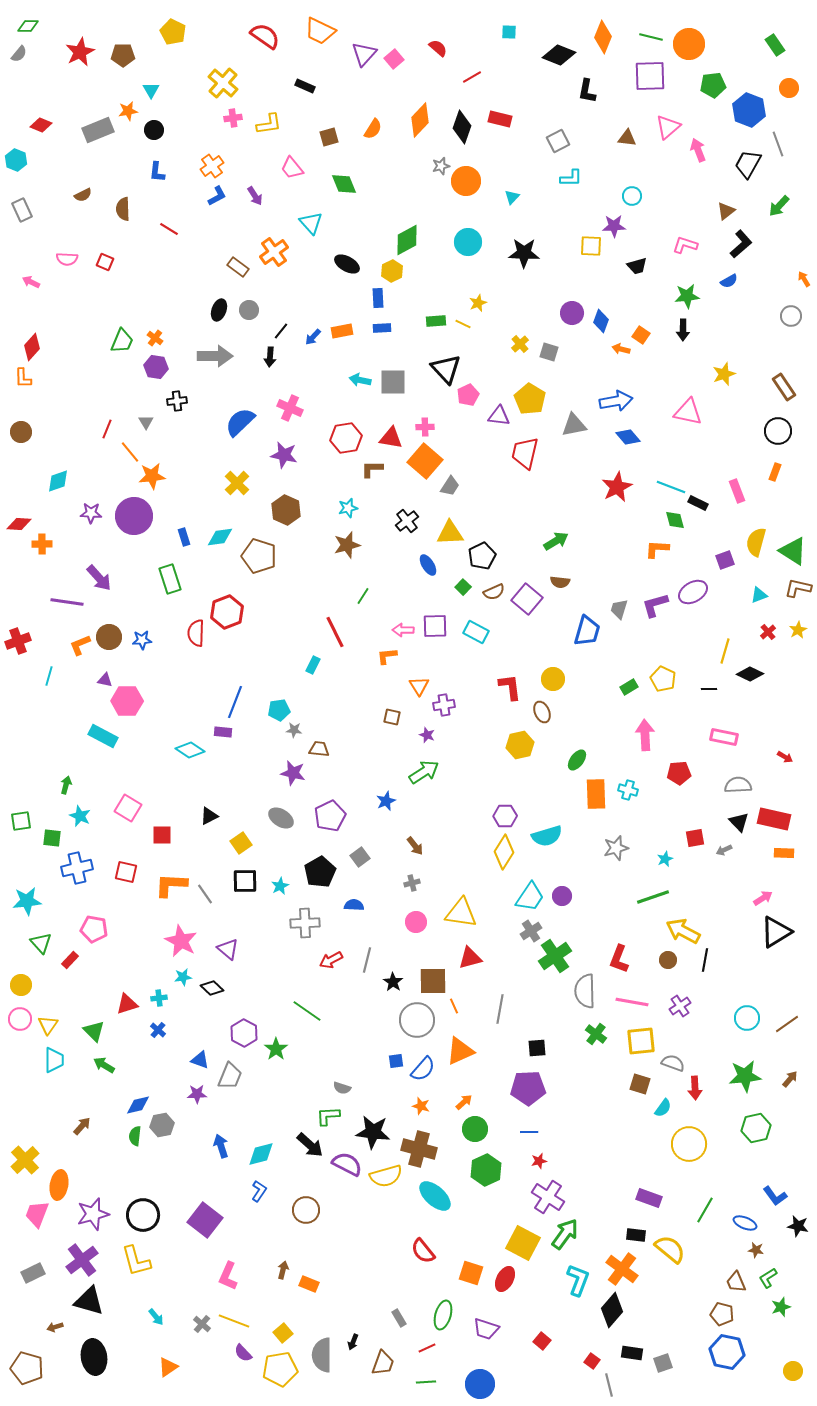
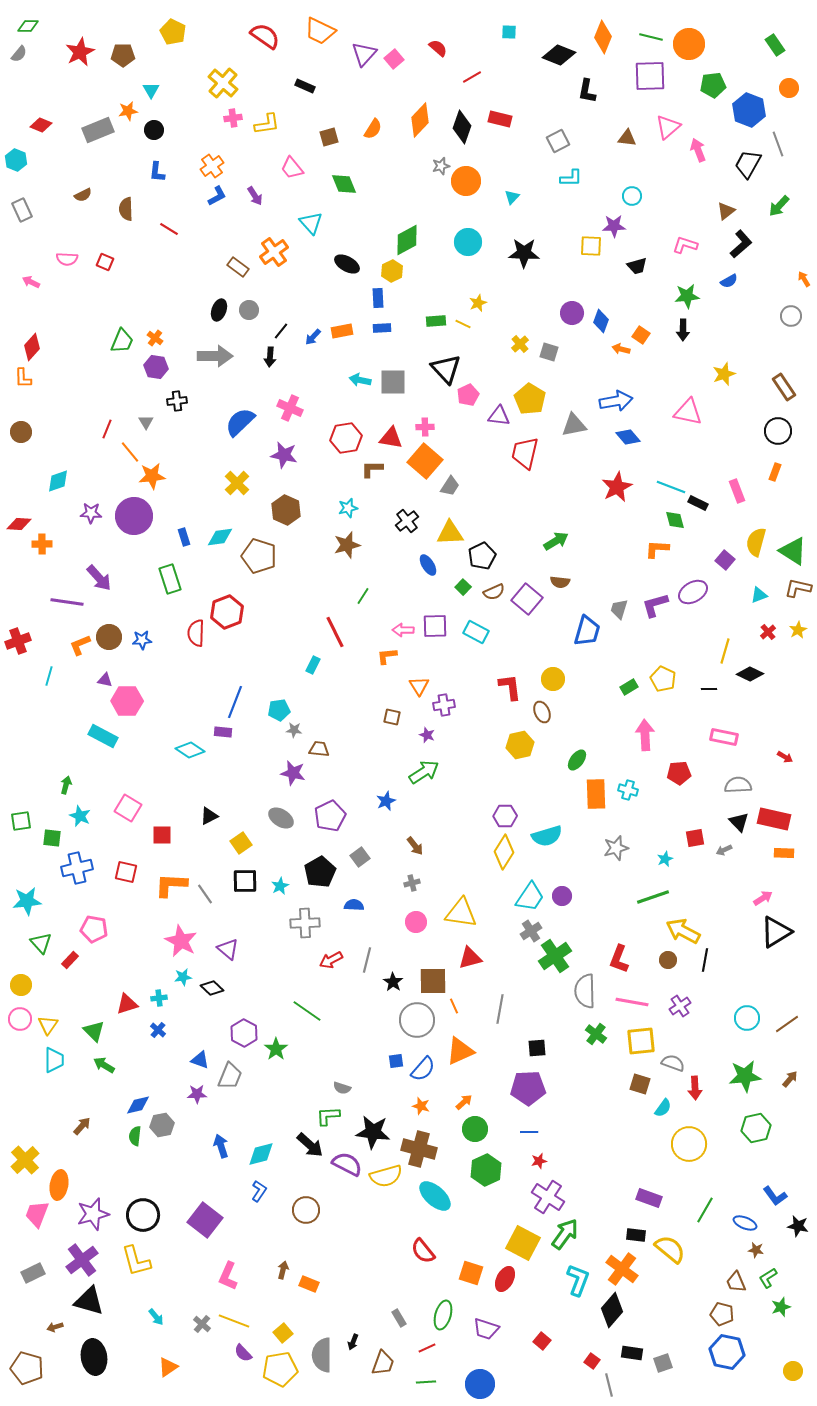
yellow L-shape at (269, 124): moved 2 px left
brown semicircle at (123, 209): moved 3 px right
purple square at (725, 560): rotated 30 degrees counterclockwise
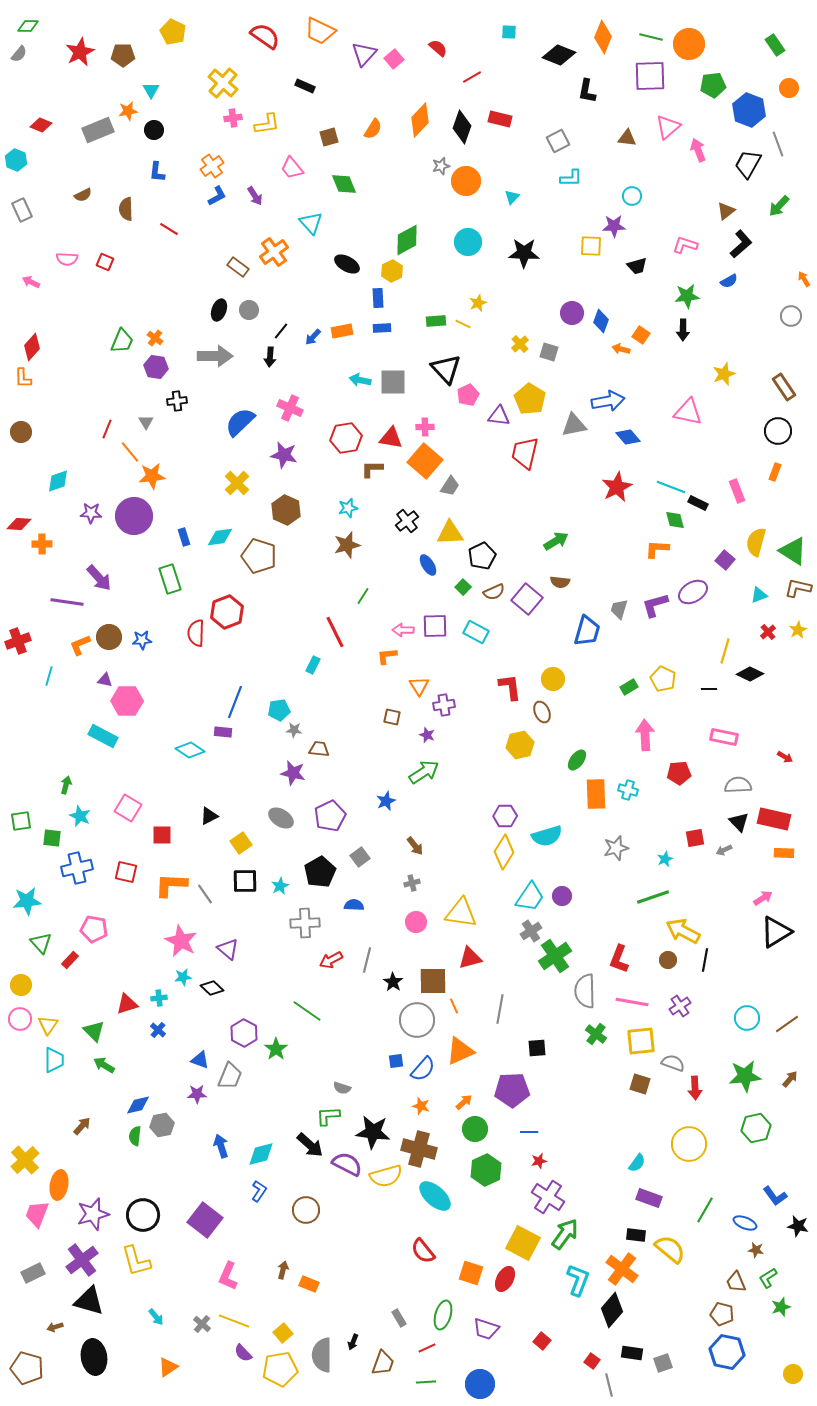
blue arrow at (616, 401): moved 8 px left
purple pentagon at (528, 1088): moved 16 px left, 2 px down
cyan semicircle at (663, 1108): moved 26 px left, 55 px down
yellow circle at (793, 1371): moved 3 px down
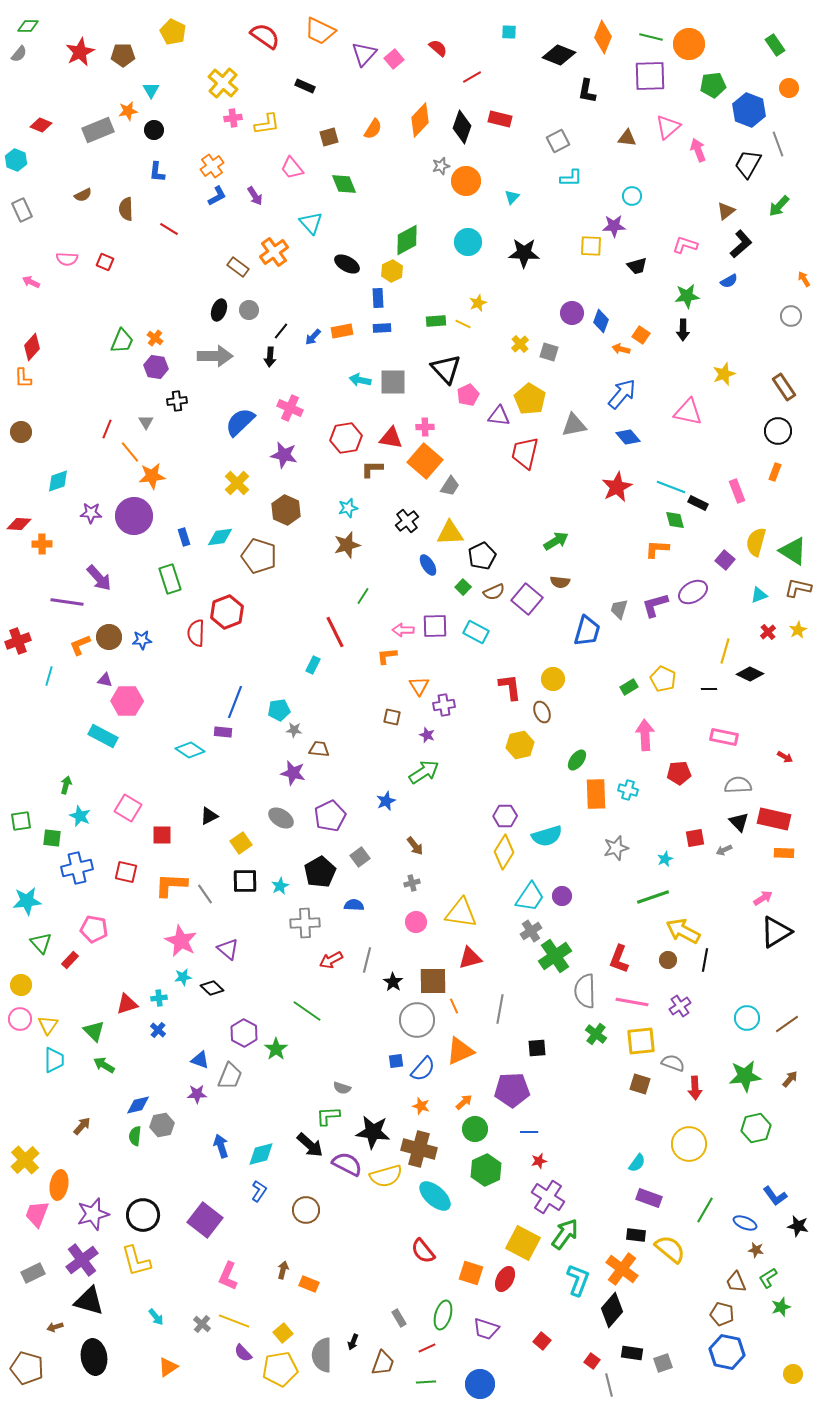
blue arrow at (608, 401): moved 14 px right, 7 px up; rotated 40 degrees counterclockwise
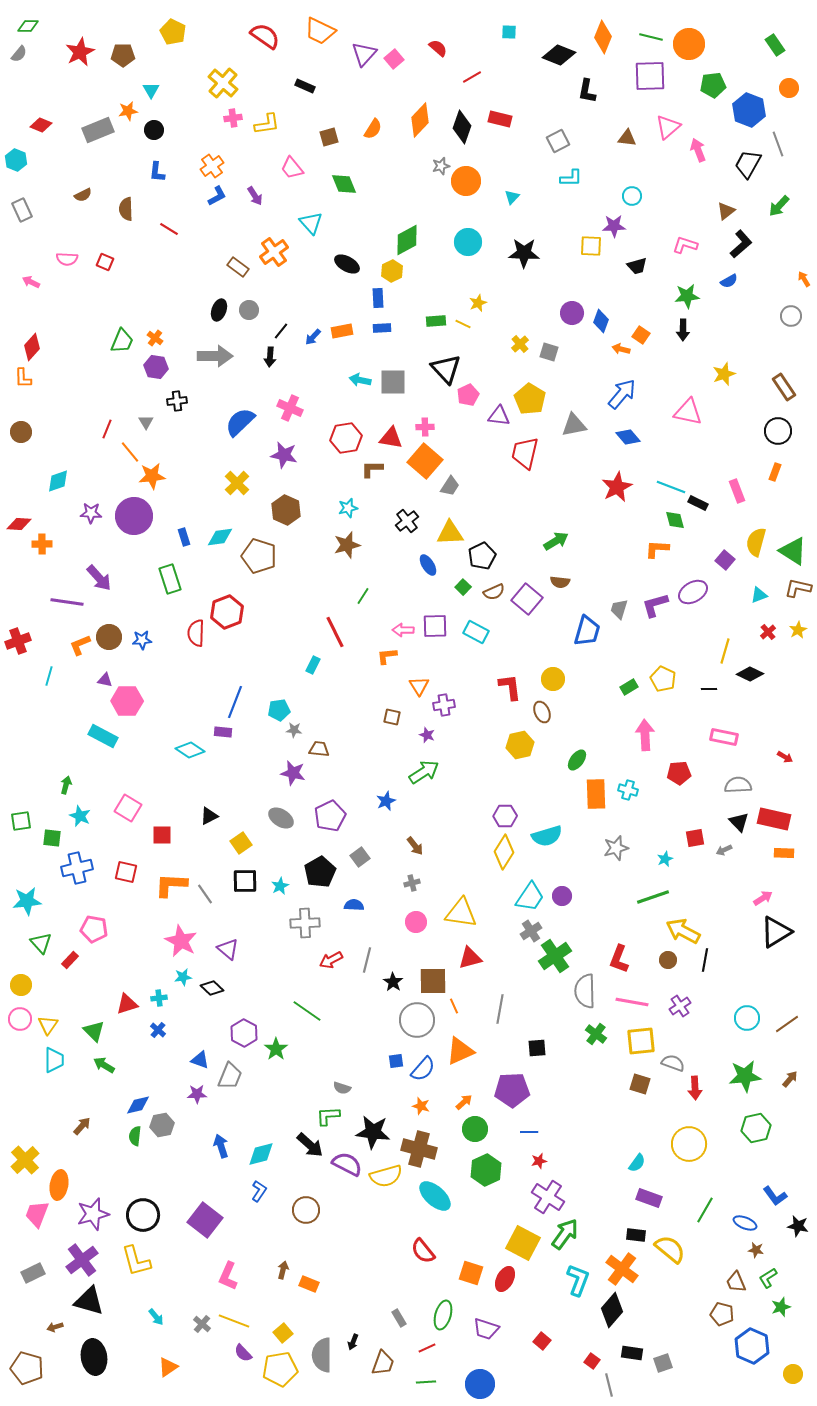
blue hexagon at (727, 1352): moved 25 px right, 6 px up; rotated 12 degrees clockwise
